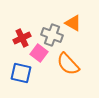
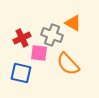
pink square: rotated 30 degrees counterclockwise
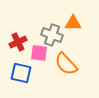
orange triangle: rotated 30 degrees counterclockwise
red cross: moved 4 px left, 4 px down
orange semicircle: moved 2 px left
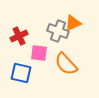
orange triangle: rotated 24 degrees counterclockwise
gray cross: moved 6 px right, 4 px up
red cross: moved 1 px right, 6 px up
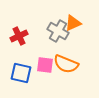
gray cross: rotated 10 degrees clockwise
pink square: moved 6 px right, 12 px down
orange semicircle: rotated 25 degrees counterclockwise
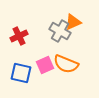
orange triangle: moved 1 px up
gray cross: moved 2 px right
pink square: rotated 30 degrees counterclockwise
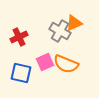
orange triangle: moved 1 px right, 1 px down
red cross: moved 1 px down
pink square: moved 3 px up
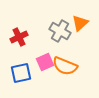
orange triangle: moved 6 px right; rotated 18 degrees counterclockwise
orange semicircle: moved 1 px left, 2 px down
blue square: rotated 25 degrees counterclockwise
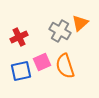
pink square: moved 3 px left
orange semicircle: rotated 50 degrees clockwise
blue square: moved 2 px up
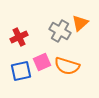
orange semicircle: moved 2 px right; rotated 55 degrees counterclockwise
